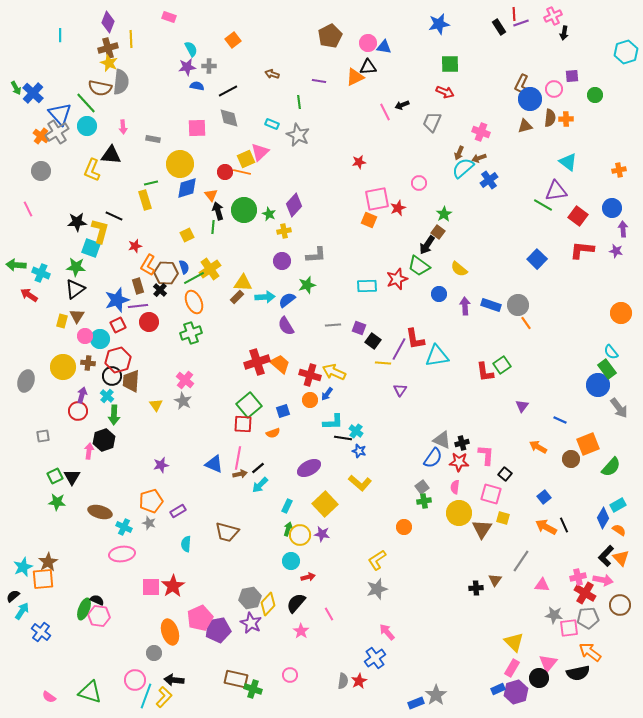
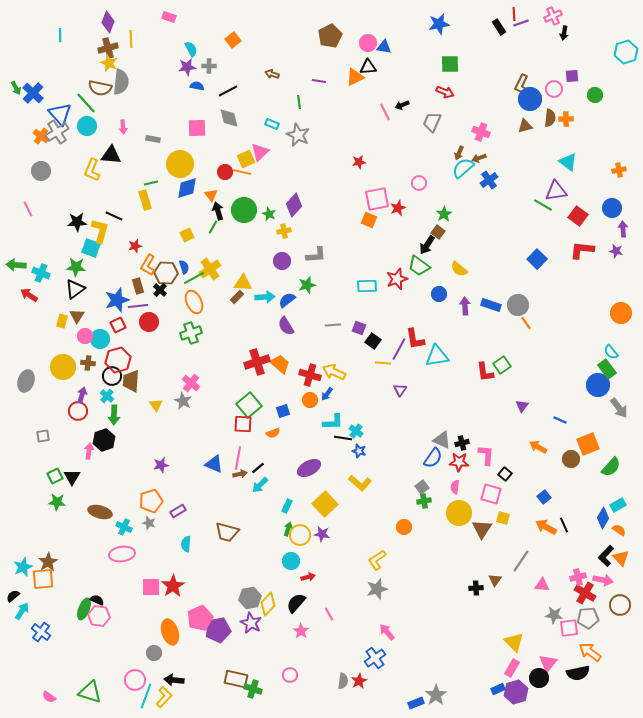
green line at (213, 227): rotated 24 degrees clockwise
pink cross at (185, 380): moved 6 px right, 3 px down
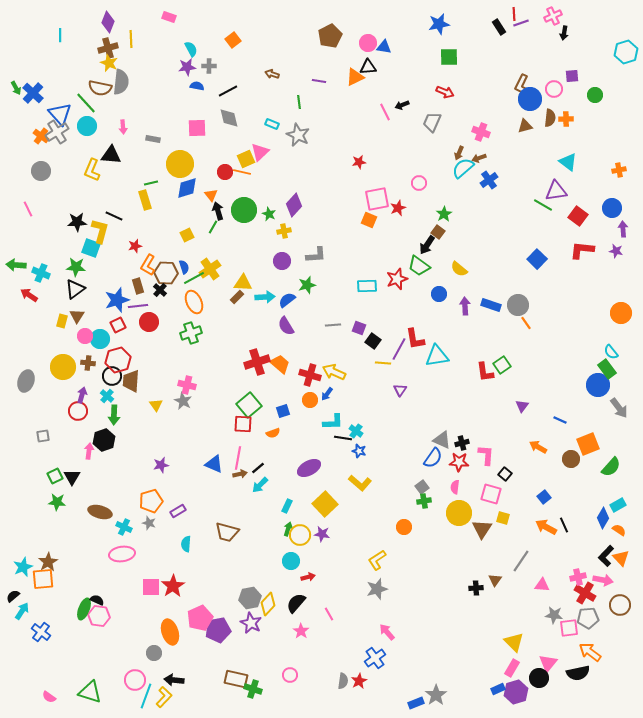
green square at (450, 64): moved 1 px left, 7 px up
pink cross at (191, 383): moved 4 px left, 2 px down; rotated 24 degrees counterclockwise
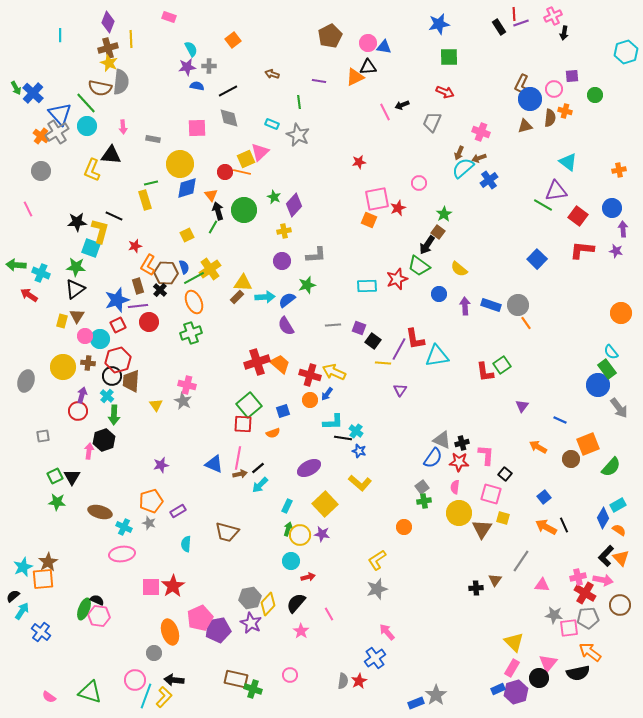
orange cross at (566, 119): moved 1 px left, 8 px up; rotated 16 degrees clockwise
green star at (269, 214): moved 5 px right, 17 px up
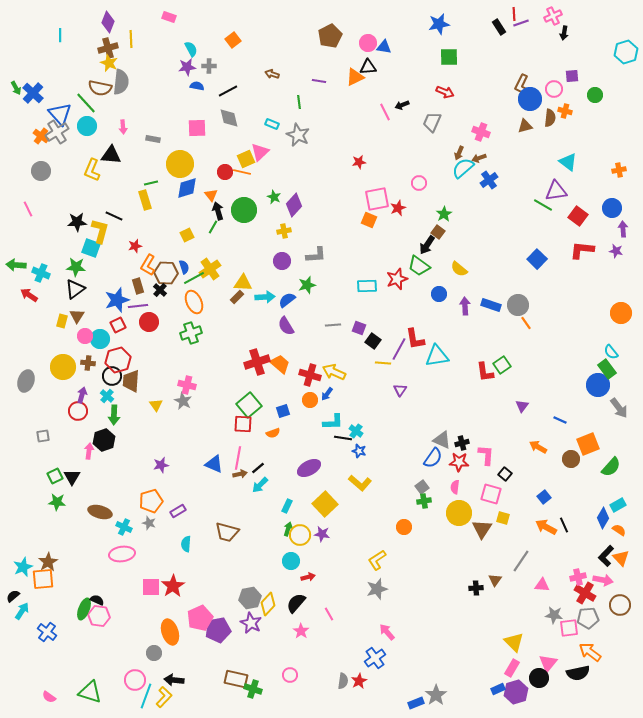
blue cross at (41, 632): moved 6 px right
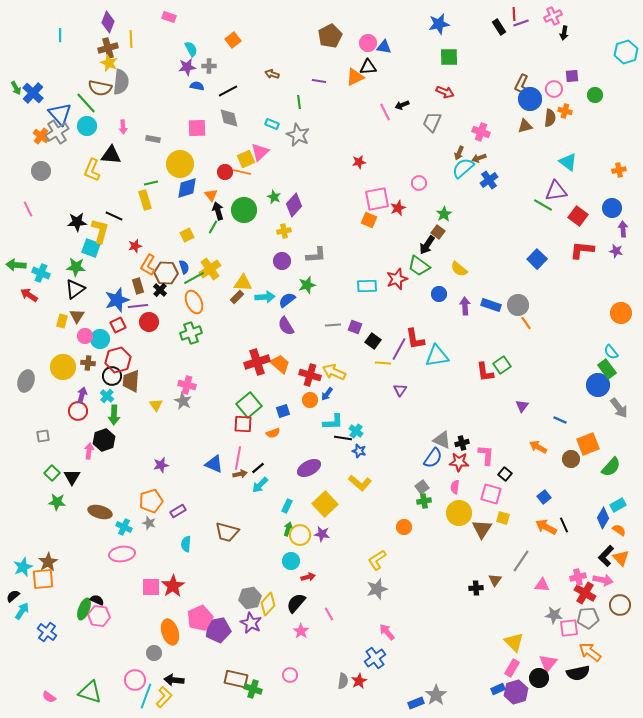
purple square at (359, 328): moved 4 px left, 1 px up
green square at (55, 476): moved 3 px left, 3 px up; rotated 21 degrees counterclockwise
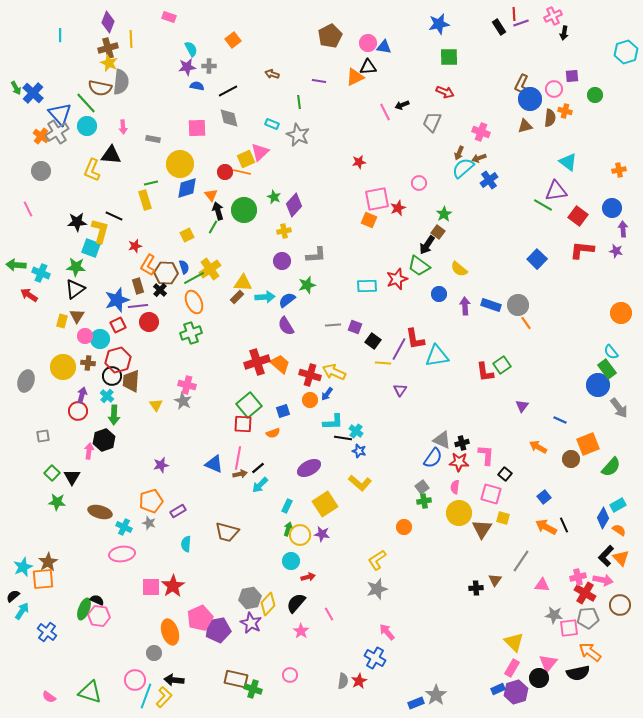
yellow square at (325, 504): rotated 10 degrees clockwise
blue cross at (375, 658): rotated 25 degrees counterclockwise
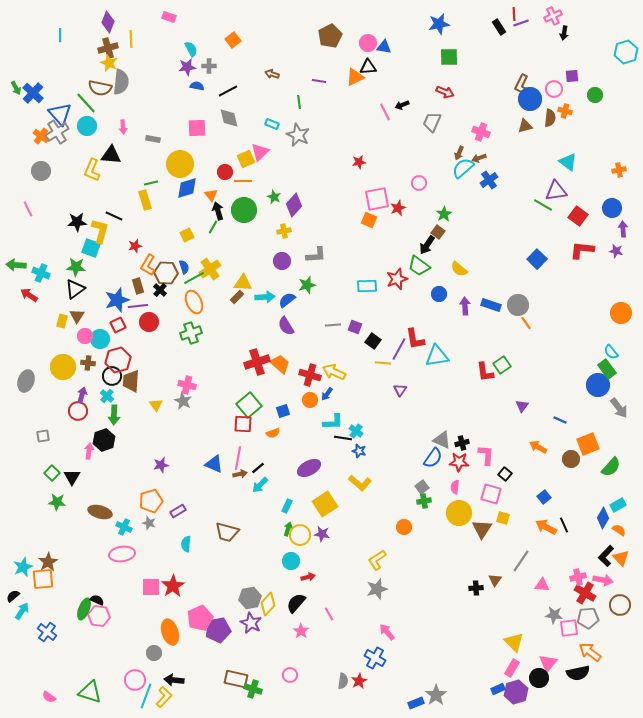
orange line at (242, 172): moved 1 px right, 9 px down; rotated 12 degrees counterclockwise
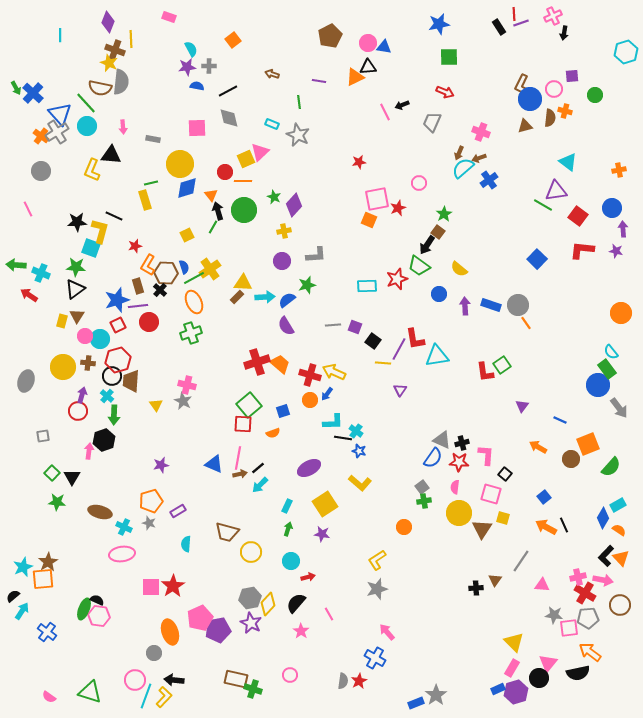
brown cross at (108, 48): moved 7 px right, 2 px down; rotated 36 degrees clockwise
yellow circle at (300, 535): moved 49 px left, 17 px down
